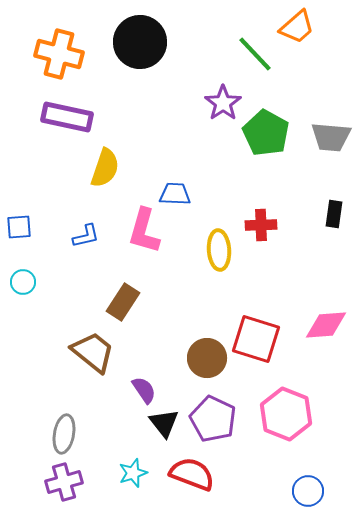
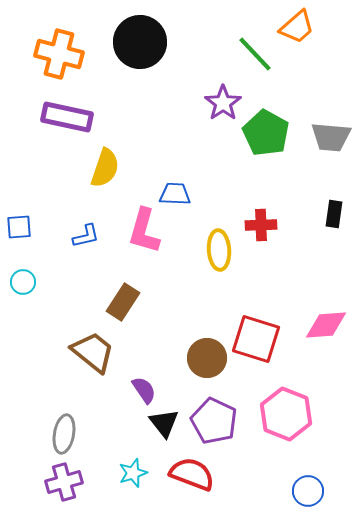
purple pentagon: moved 1 px right, 2 px down
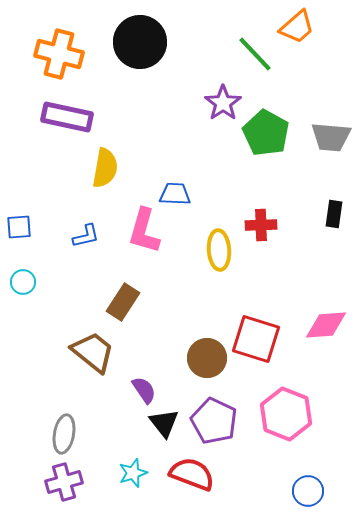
yellow semicircle: rotated 9 degrees counterclockwise
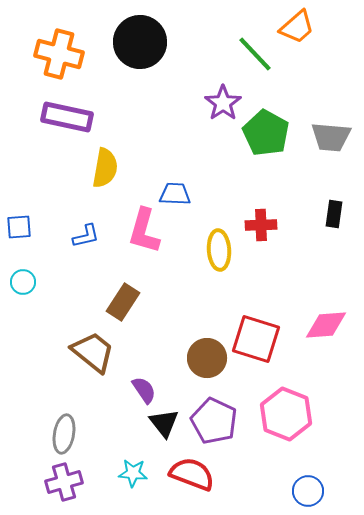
cyan star: rotated 24 degrees clockwise
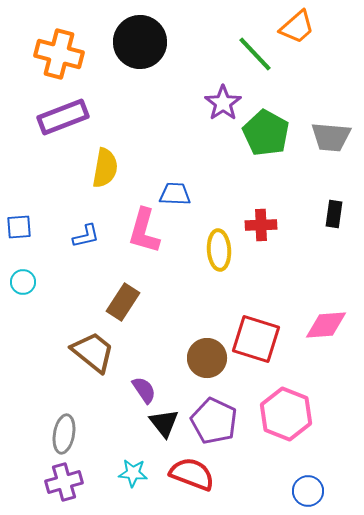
purple rectangle: moved 4 px left; rotated 33 degrees counterclockwise
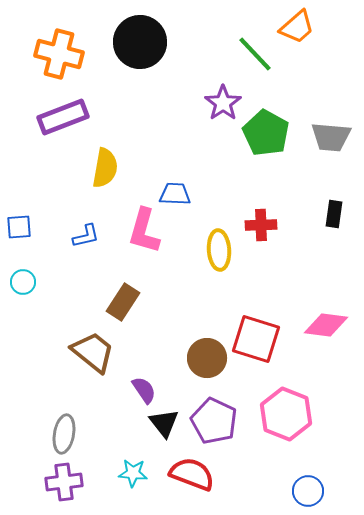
pink diamond: rotated 12 degrees clockwise
purple cross: rotated 9 degrees clockwise
